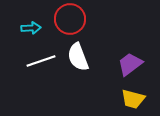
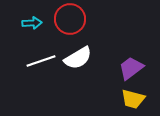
cyan arrow: moved 1 px right, 5 px up
white semicircle: moved 1 px down; rotated 100 degrees counterclockwise
purple trapezoid: moved 1 px right, 4 px down
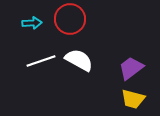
white semicircle: moved 1 px right, 2 px down; rotated 120 degrees counterclockwise
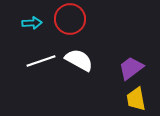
yellow trapezoid: moved 3 px right; rotated 65 degrees clockwise
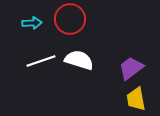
white semicircle: rotated 12 degrees counterclockwise
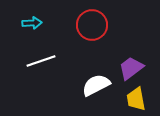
red circle: moved 22 px right, 6 px down
white semicircle: moved 17 px right, 25 px down; rotated 44 degrees counterclockwise
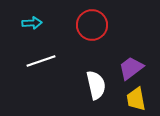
white semicircle: rotated 104 degrees clockwise
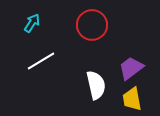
cyan arrow: rotated 54 degrees counterclockwise
white line: rotated 12 degrees counterclockwise
yellow trapezoid: moved 4 px left
